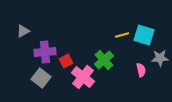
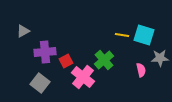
yellow line: rotated 24 degrees clockwise
gray square: moved 1 px left, 5 px down
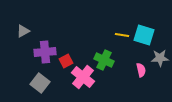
green cross: rotated 24 degrees counterclockwise
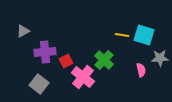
green cross: rotated 18 degrees clockwise
gray square: moved 1 px left, 1 px down
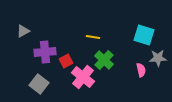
yellow line: moved 29 px left, 2 px down
gray star: moved 2 px left
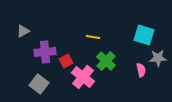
green cross: moved 2 px right, 1 px down
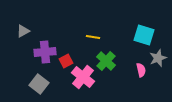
gray star: rotated 18 degrees counterclockwise
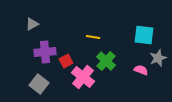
gray triangle: moved 9 px right, 7 px up
cyan square: rotated 10 degrees counterclockwise
pink semicircle: rotated 56 degrees counterclockwise
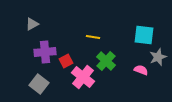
gray star: moved 1 px up
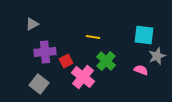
gray star: moved 1 px left, 1 px up
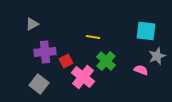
cyan square: moved 2 px right, 4 px up
